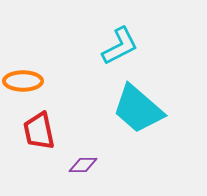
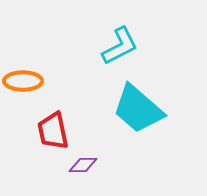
red trapezoid: moved 14 px right
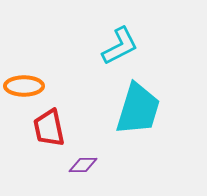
orange ellipse: moved 1 px right, 5 px down
cyan trapezoid: rotated 114 degrees counterclockwise
red trapezoid: moved 4 px left, 3 px up
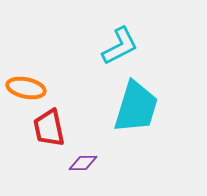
orange ellipse: moved 2 px right, 2 px down; rotated 12 degrees clockwise
cyan trapezoid: moved 2 px left, 2 px up
purple diamond: moved 2 px up
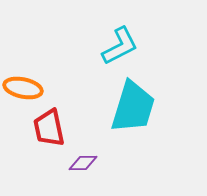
orange ellipse: moved 3 px left
cyan trapezoid: moved 3 px left
